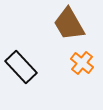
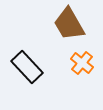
black rectangle: moved 6 px right
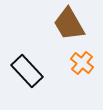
black rectangle: moved 4 px down
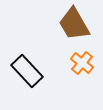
brown trapezoid: moved 5 px right
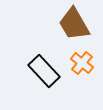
black rectangle: moved 17 px right
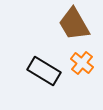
black rectangle: rotated 16 degrees counterclockwise
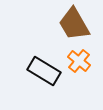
orange cross: moved 3 px left, 2 px up
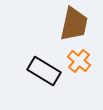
brown trapezoid: rotated 138 degrees counterclockwise
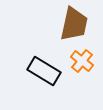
orange cross: moved 3 px right
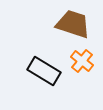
brown trapezoid: moved 1 px left; rotated 84 degrees counterclockwise
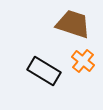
orange cross: moved 1 px right
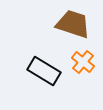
orange cross: moved 1 px down
